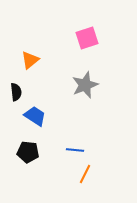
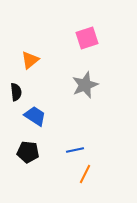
blue line: rotated 18 degrees counterclockwise
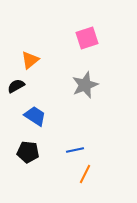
black semicircle: moved 6 px up; rotated 114 degrees counterclockwise
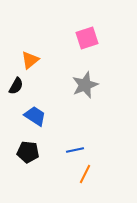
black semicircle: rotated 150 degrees clockwise
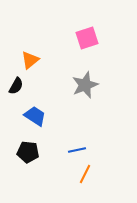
blue line: moved 2 px right
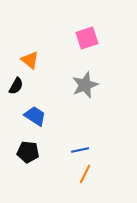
orange triangle: rotated 42 degrees counterclockwise
blue line: moved 3 px right
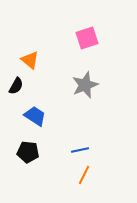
orange line: moved 1 px left, 1 px down
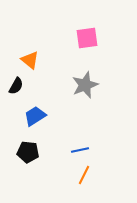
pink square: rotated 10 degrees clockwise
blue trapezoid: rotated 65 degrees counterclockwise
